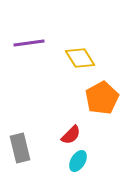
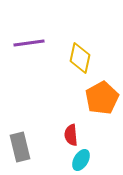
yellow diamond: rotated 44 degrees clockwise
red semicircle: rotated 130 degrees clockwise
gray rectangle: moved 1 px up
cyan ellipse: moved 3 px right, 1 px up
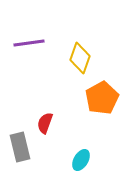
yellow diamond: rotated 8 degrees clockwise
red semicircle: moved 26 px left, 12 px up; rotated 25 degrees clockwise
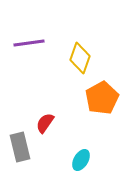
red semicircle: rotated 15 degrees clockwise
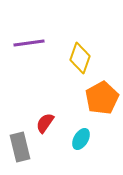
cyan ellipse: moved 21 px up
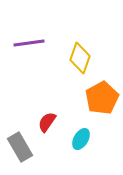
red semicircle: moved 2 px right, 1 px up
gray rectangle: rotated 16 degrees counterclockwise
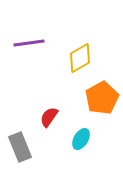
yellow diamond: rotated 40 degrees clockwise
red semicircle: moved 2 px right, 5 px up
gray rectangle: rotated 8 degrees clockwise
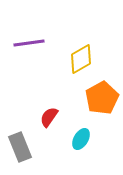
yellow diamond: moved 1 px right, 1 px down
